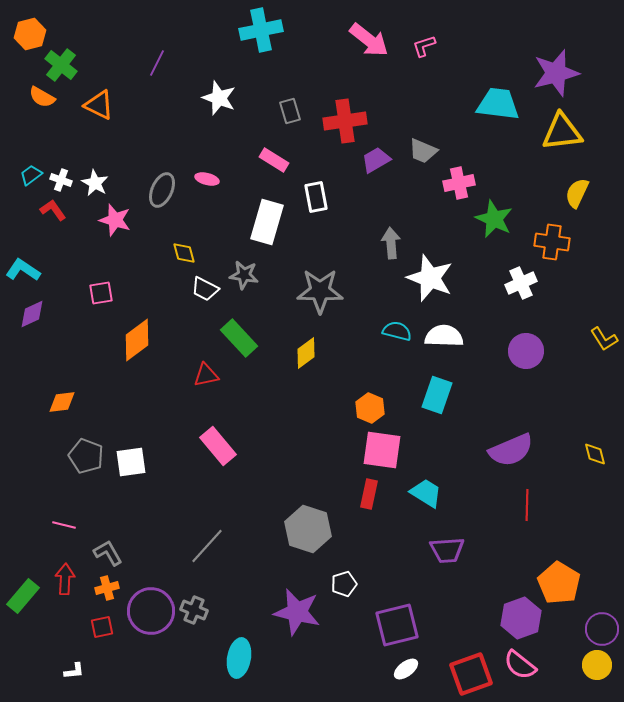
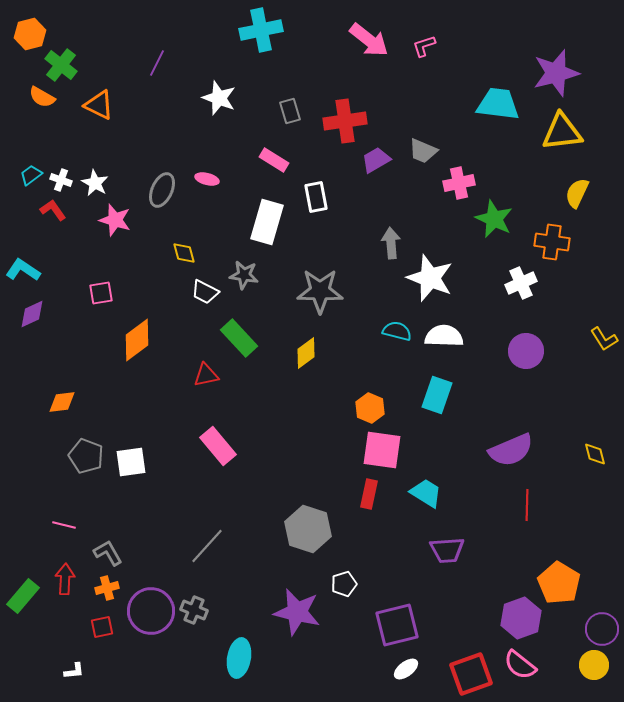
white trapezoid at (205, 289): moved 3 px down
yellow circle at (597, 665): moved 3 px left
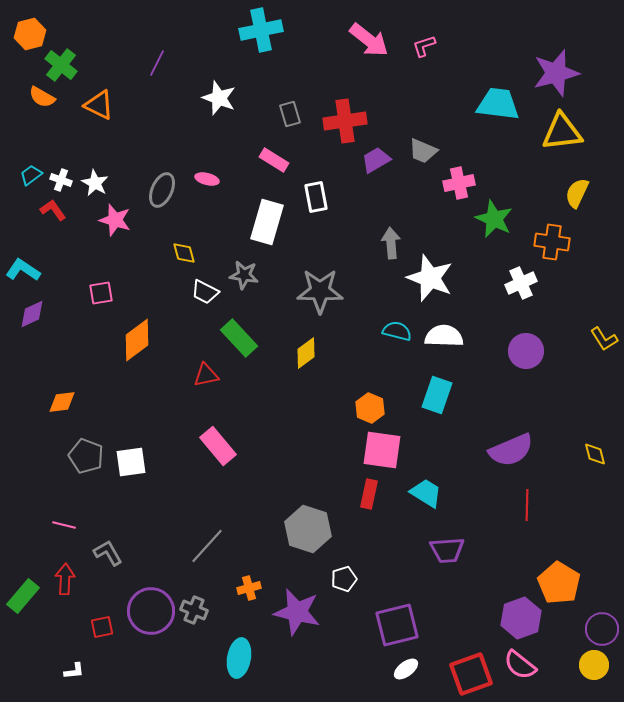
gray rectangle at (290, 111): moved 3 px down
white pentagon at (344, 584): moved 5 px up
orange cross at (107, 588): moved 142 px right
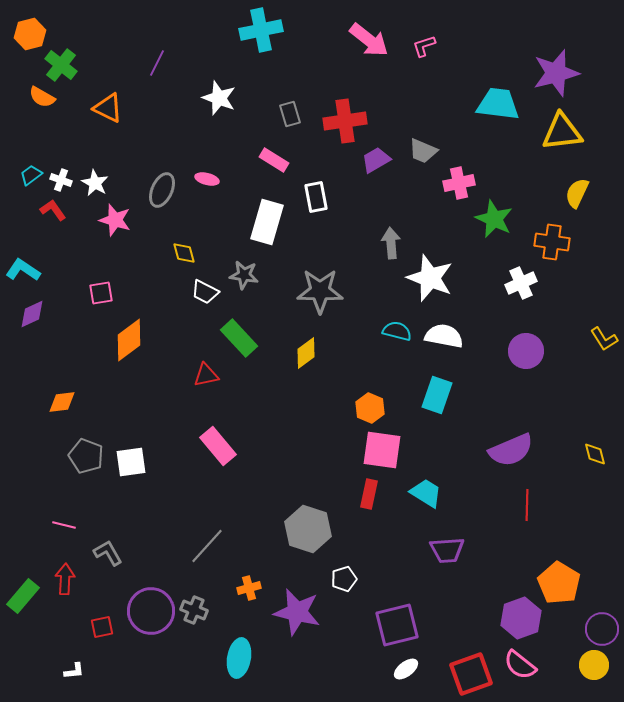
orange triangle at (99, 105): moved 9 px right, 3 px down
white semicircle at (444, 336): rotated 9 degrees clockwise
orange diamond at (137, 340): moved 8 px left
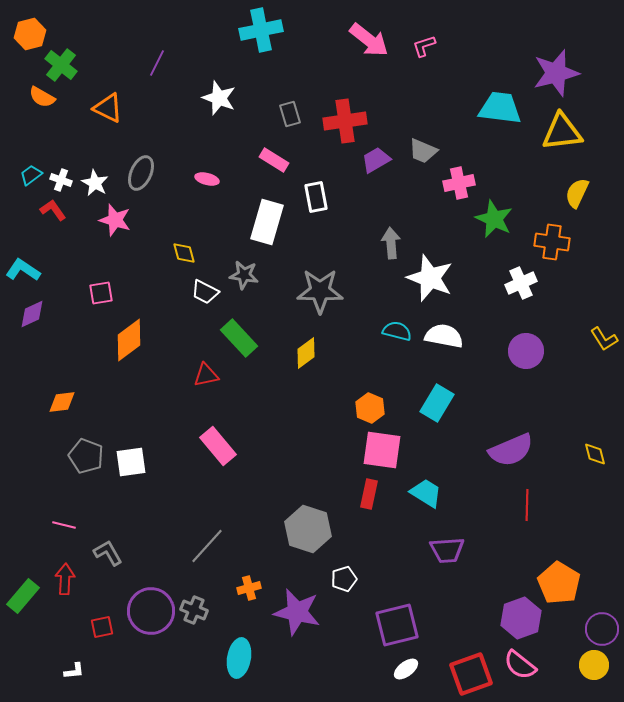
cyan trapezoid at (498, 104): moved 2 px right, 4 px down
gray ellipse at (162, 190): moved 21 px left, 17 px up
cyan rectangle at (437, 395): moved 8 px down; rotated 12 degrees clockwise
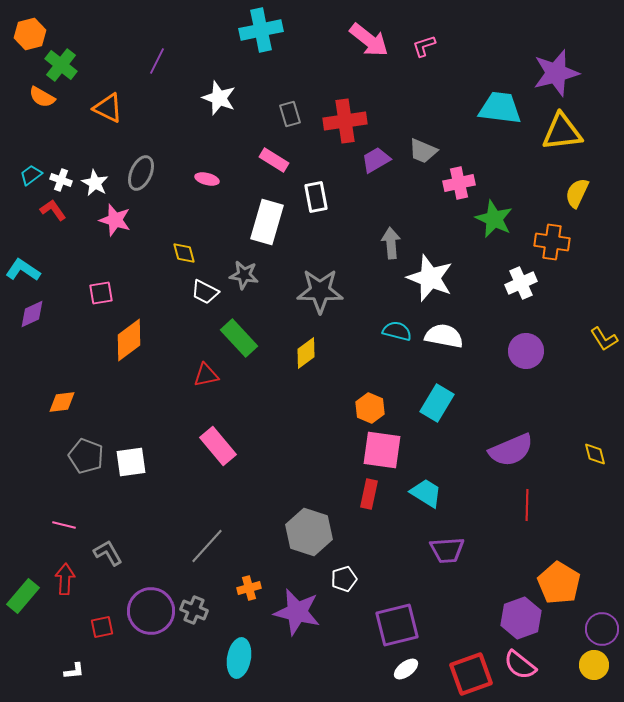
purple line at (157, 63): moved 2 px up
gray hexagon at (308, 529): moved 1 px right, 3 px down
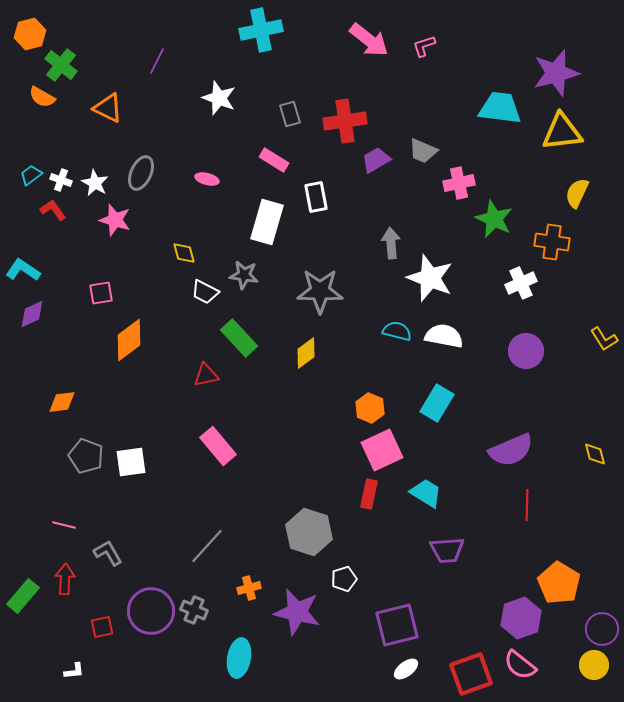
pink square at (382, 450): rotated 33 degrees counterclockwise
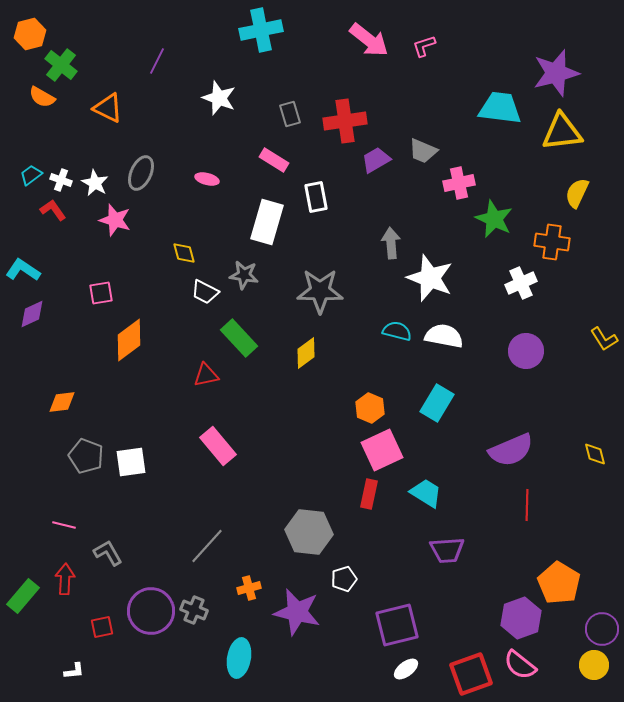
gray hexagon at (309, 532): rotated 12 degrees counterclockwise
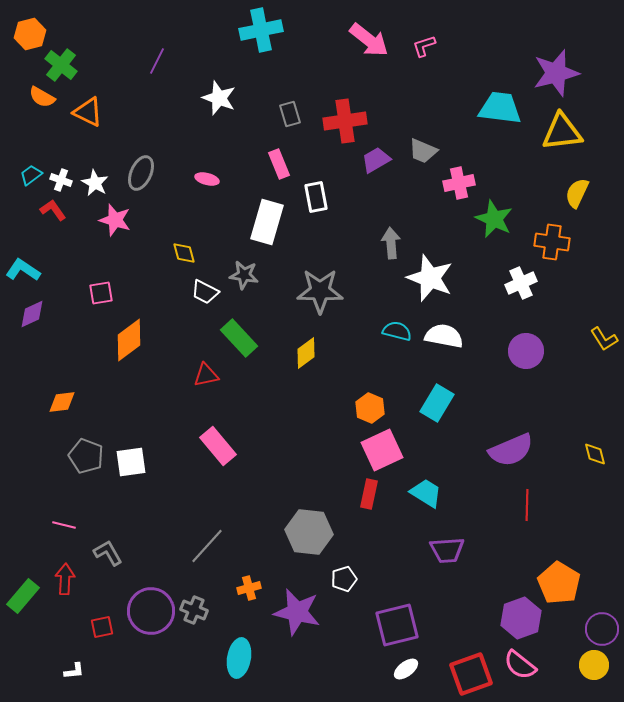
orange triangle at (108, 108): moved 20 px left, 4 px down
pink rectangle at (274, 160): moved 5 px right, 4 px down; rotated 36 degrees clockwise
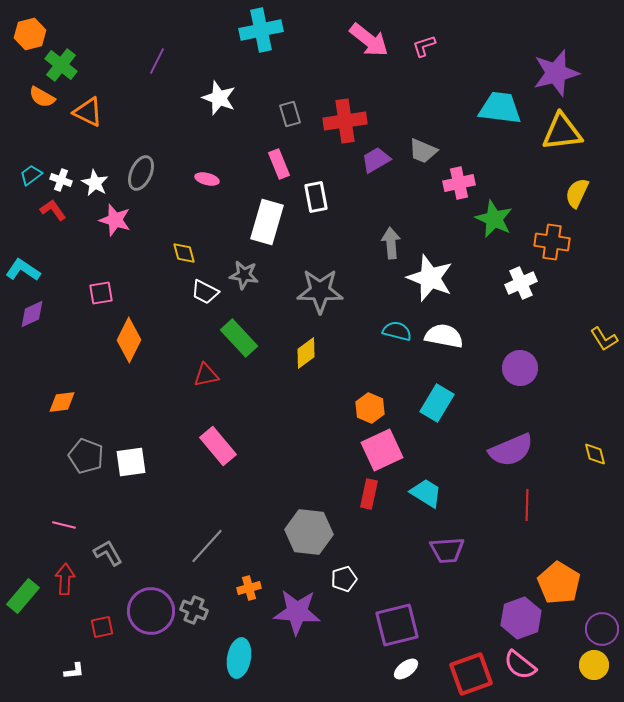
orange diamond at (129, 340): rotated 27 degrees counterclockwise
purple circle at (526, 351): moved 6 px left, 17 px down
purple star at (297, 612): rotated 9 degrees counterclockwise
